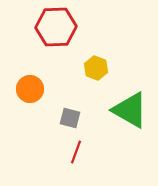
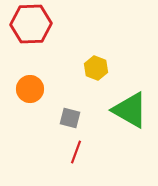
red hexagon: moved 25 px left, 3 px up
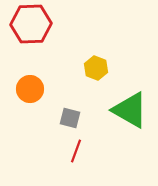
red line: moved 1 px up
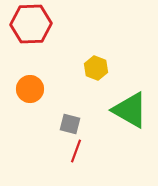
gray square: moved 6 px down
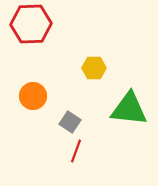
yellow hexagon: moved 2 px left; rotated 20 degrees counterclockwise
orange circle: moved 3 px right, 7 px down
green triangle: moved 1 px left, 1 px up; rotated 24 degrees counterclockwise
gray square: moved 2 px up; rotated 20 degrees clockwise
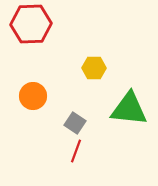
gray square: moved 5 px right, 1 px down
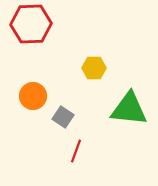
gray square: moved 12 px left, 6 px up
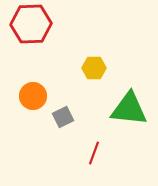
gray square: rotated 30 degrees clockwise
red line: moved 18 px right, 2 px down
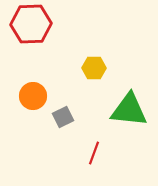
green triangle: moved 1 px down
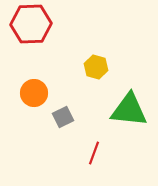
yellow hexagon: moved 2 px right, 1 px up; rotated 15 degrees clockwise
orange circle: moved 1 px right, 3 px up
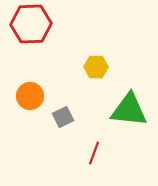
yellow hexagon: rotated 15 degrees counterclockwise
orange circle: moved 4 px left, 3 px down
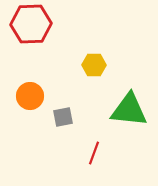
yellow hexagon: moved 2 px left, 2 px up
gray square: rotated 15 degrees clockwise
